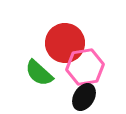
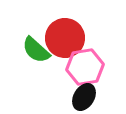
red circle: moved 5 px up
green semicircle: moved 3 px left, 23 px up
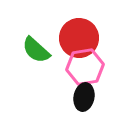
red circle: moved 14 px right
black ellipse: rotated 20 degrees counterclockwise
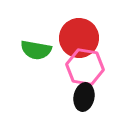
green semicircle: rotated 32 degrees counterclockwise
pink hexagon: rotated 18 degrees clockwise
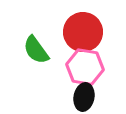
red circle: moved 4 px right, 6 px up
green semicircle: rotated 44 degrees clockwise
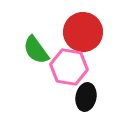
pink hexagon: moved 16 px left
black ellipse: moved 2 px right
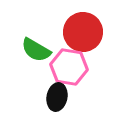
green semicircle: rotated 24 degrees counterclockwise
black ellipse: moved 29 px left
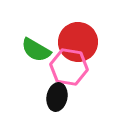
red circle: moved 5 px left, 10 px down
